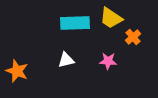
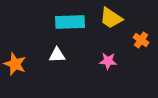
cyan rectangle: moved 5 px left, 1 px up
orange cross: moved 8 px right, 3 px down; rotated 14 degrees counterclockwise
white triangle: moved 9 px left, 5 px up; rotated 12 degrees clockwise
orange star: moved 2 px left, 7 px up
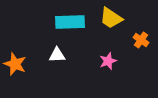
pink star: rotated 24 degrees counterclockwise
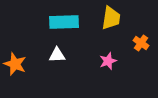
yellow trapezoid: rotated 115 degrees counterclockwise
cyan rectangle: moved 6 px left
orange cross: moved 3 px down
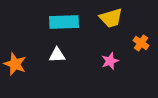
yellow trapezoid: rotated 65 degrees clockwise
pink star: moved 2 px right
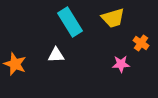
yellow trapezoid: moved 2 px right
cyan rectangle: moved 6 px right; rotated 60 degrees clockwise
white triangle: moved 1 px left
pink star: moved 11 px right, 3 px down; rotated 18 degrees clockwise
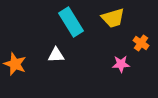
cyan rectangle: moved 1 px right
